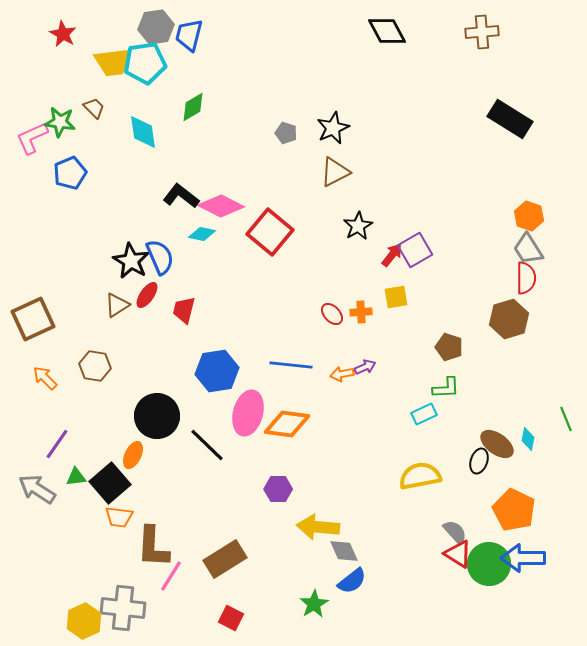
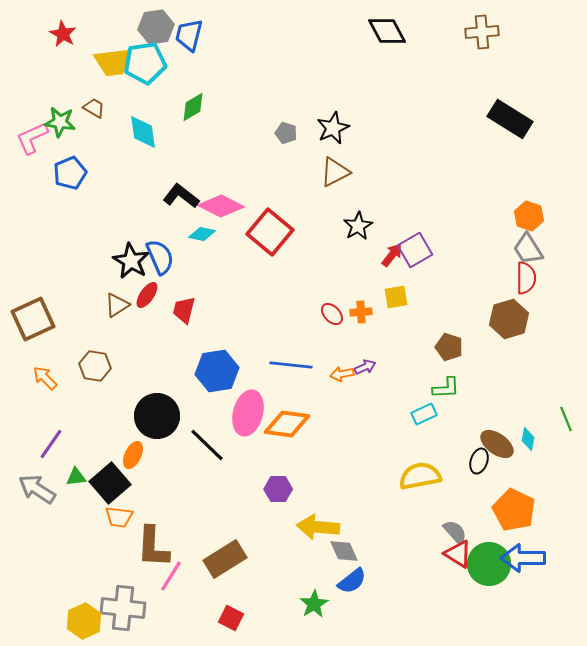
brown trapezoid at (94, 108): rotated 15 degrees counterclockwise
purple line at (57, 444): moved 6 px left
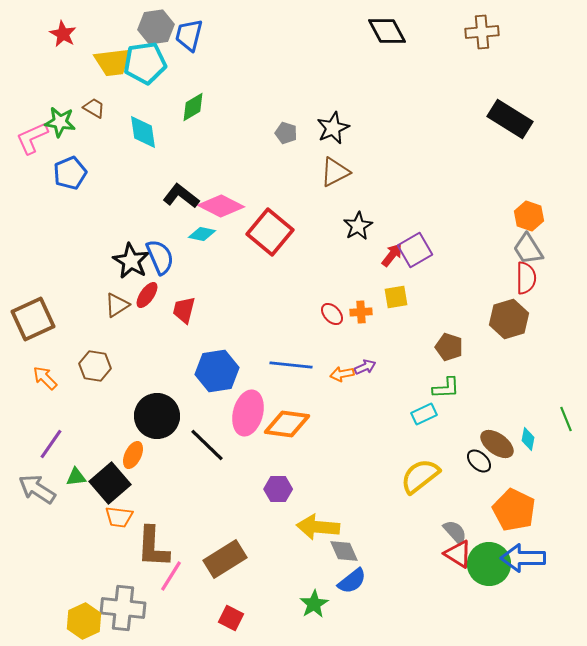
black ellipse at (479, 461): rotated 65 degrees counterclockwise
yellow semicircle at (420, 476): rotated 27 degrees counterclockwise
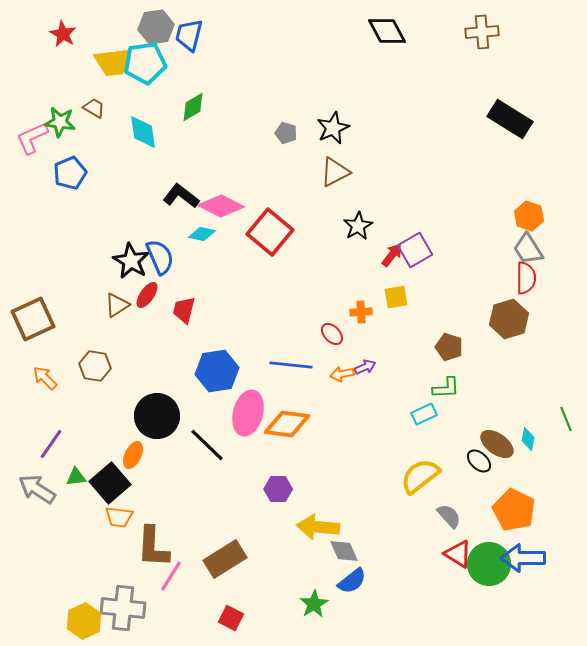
red ellipse at (332, 314): moved 20 px down
gray semicircle at (455, 532): moved 6 px left, 16 px up
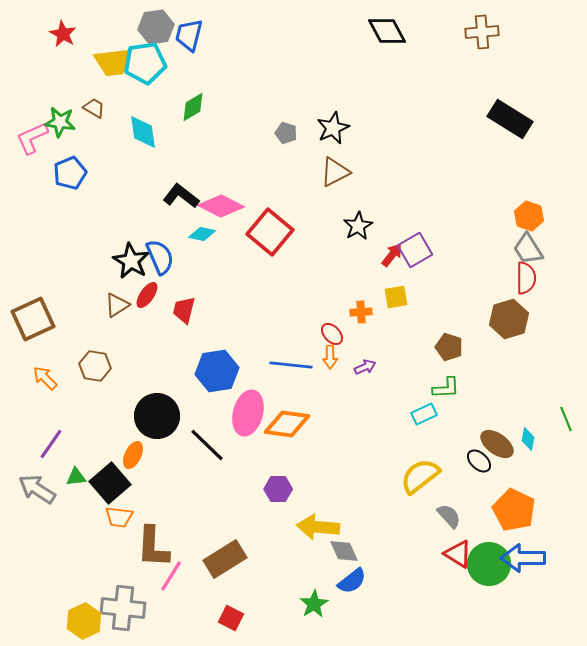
orange arrow at (342, 374): moved 12 px left, 17 px up; rotated 80 degrees counterclockwise
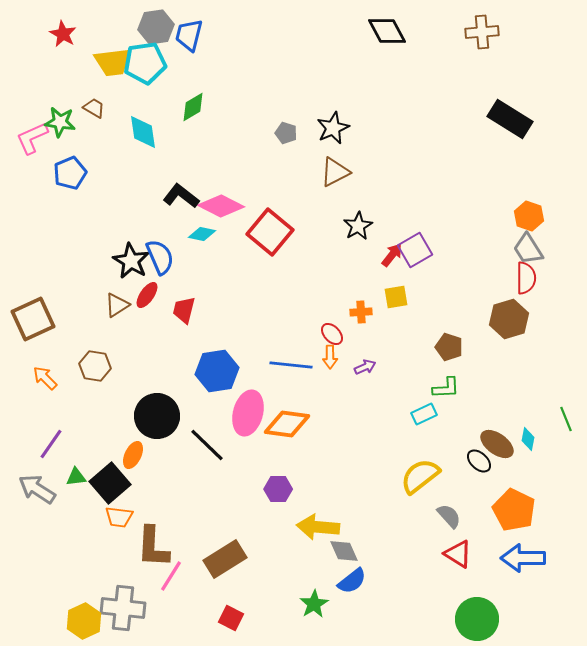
green circle at (489, 564): moved 12 px left, 55 px down
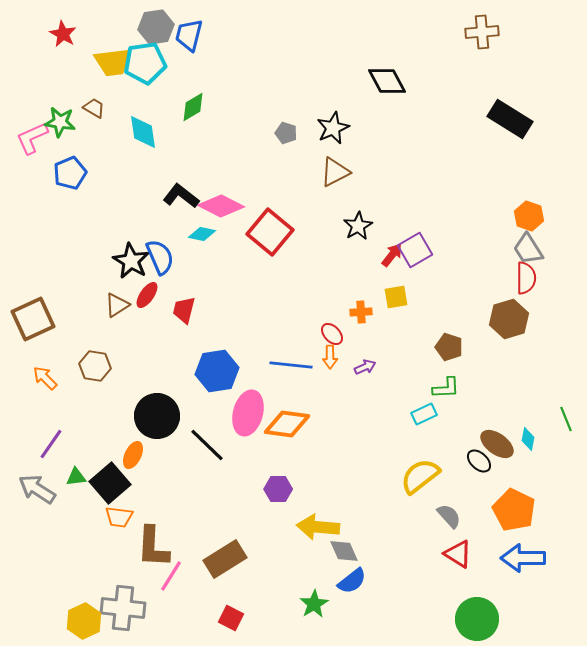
black diamond at (387, 31): moved 50 px down
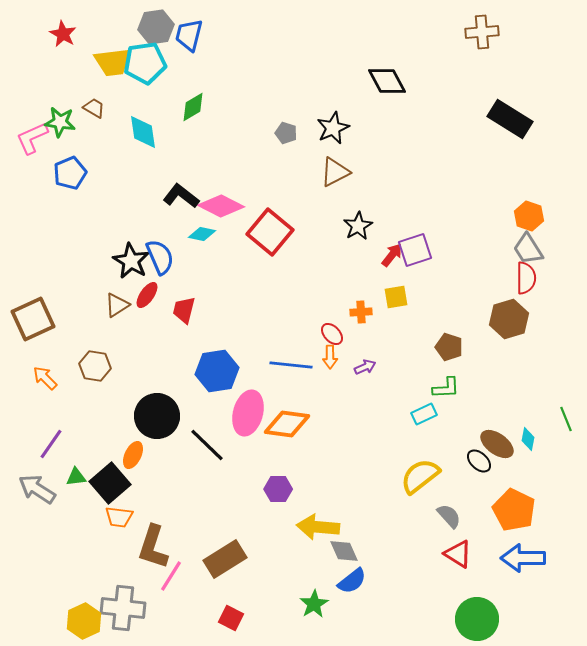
purple square at (415, 250): rotated 12 degrees clockwise
brown L-shape at (153, 547): rotated 15 degrees clockwise
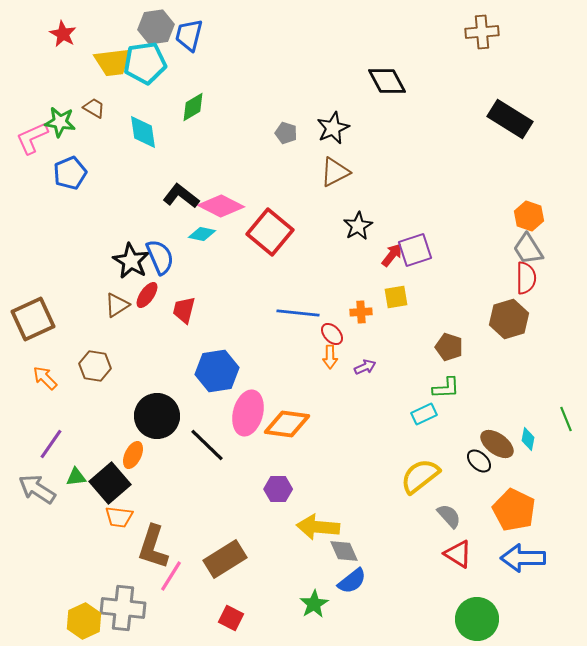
blue line at (291, 365): moved 7 px right, 52 px up
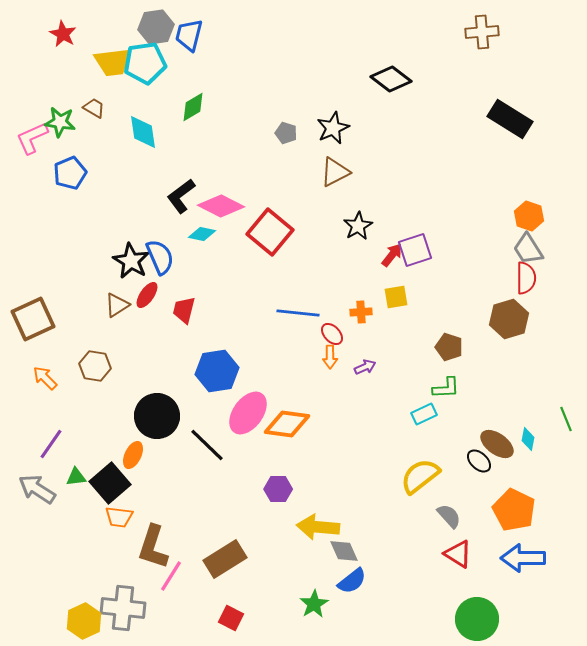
black diamond at (387, 81): moved 4 px right, 2 px up; rotated 24 degrees counterclockwise
black L-shape at (181, 196): rotated 75 degrees counterclockwise
pink ellipse at (248, 413): rotated 21 degrees clockwise
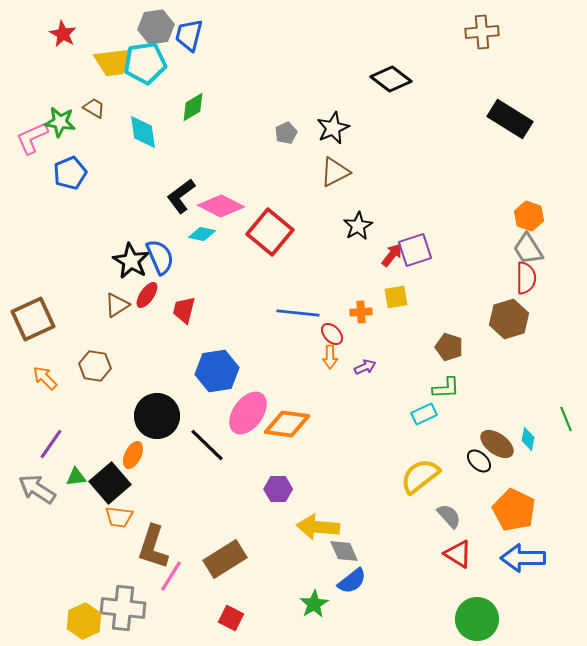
gray pentagon at (286, 133): rotated 30 degrees clockwise
